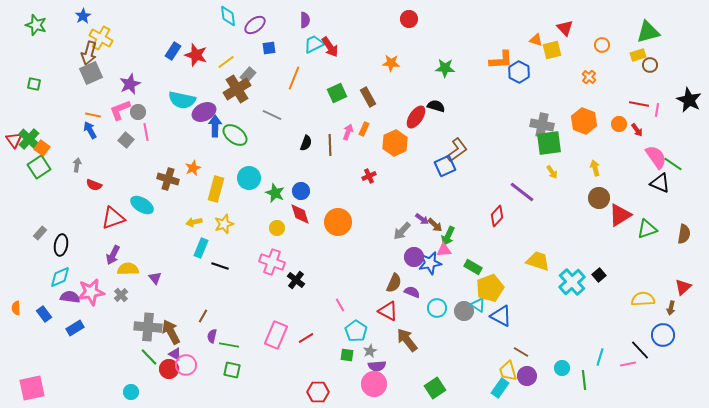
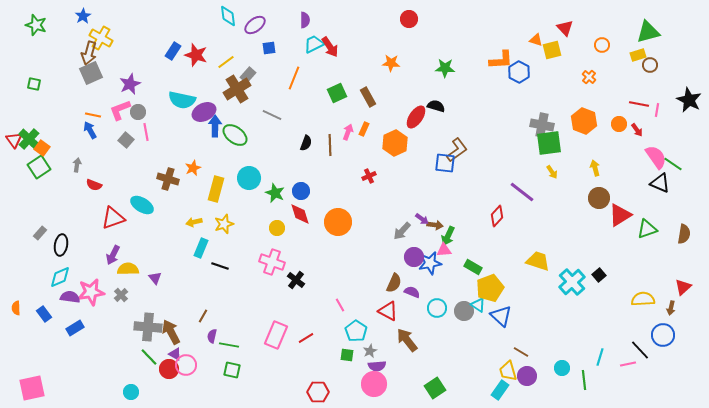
blue square at (445, 166): moved 3 px up; rotated 30 degrees clockwise
brown arrow at (435, 225): rotated 35 degrees counterclockwise
blue triangle at (501, 316): rotated 15 degrees clockwise
cyan rectangle at (500, 388): moved 2 px down
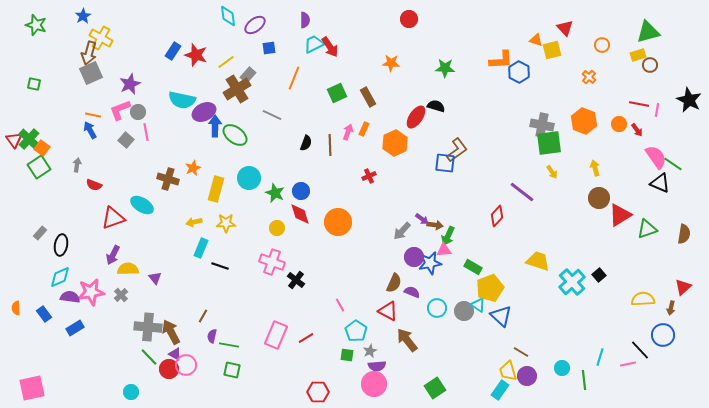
yellow star at (224, 224): moved 2 px right, 1 px up; rotated 18 degrees clockwise
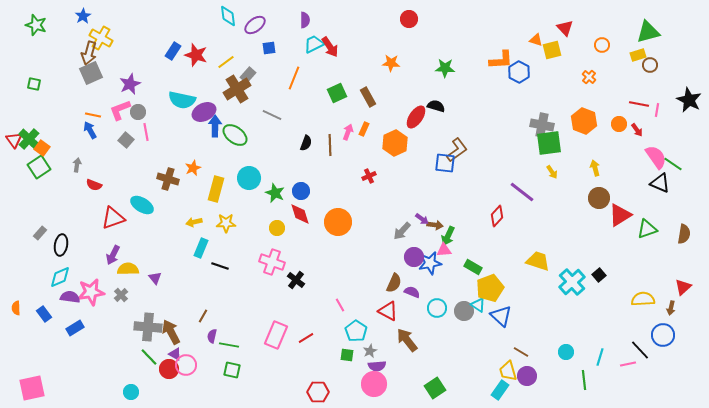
cyan circle at (562, 368): moved 4 px right, 16 px up
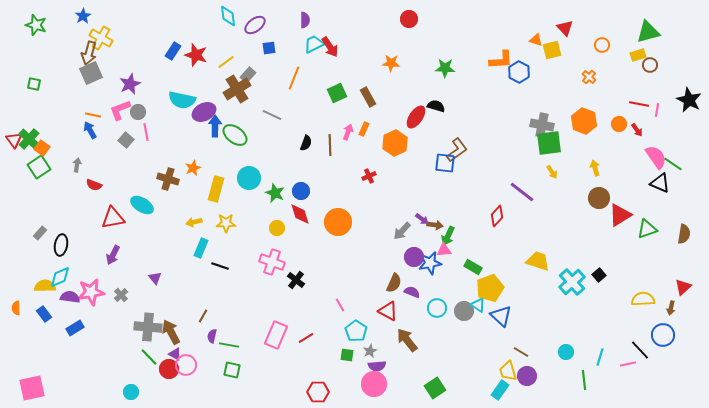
red triangle at (113, 218): rotated 10 degrees clockwise
yellow semicircle at (128, 269): moved 83 px left, 17 px down
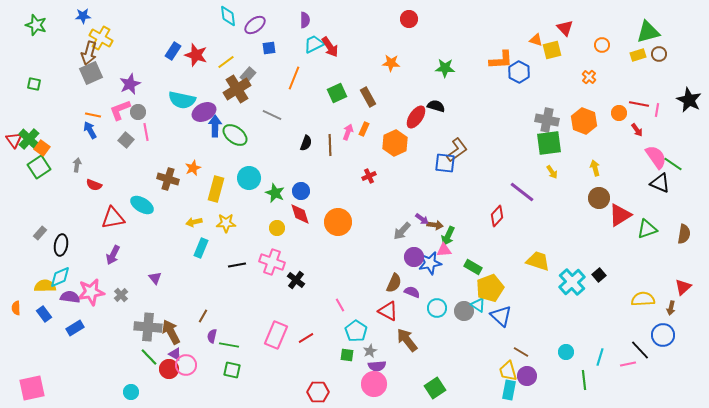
blue star at (83, 16): rotated 28 degrees clockwise
brown circle at (650, 65): moved 9 px right, 11 px up
orange circle at (619, 124): moved 11 px up
gray cross at (542, 125): moved 5 px right, 5 px up
black line at (220, 266): moved 17 px right, 1 px up; rotated 30 degrees counterclockwise
cyan rectangle at (500, 390): moved 9 px right; rotated 24 degrees counterclockwise
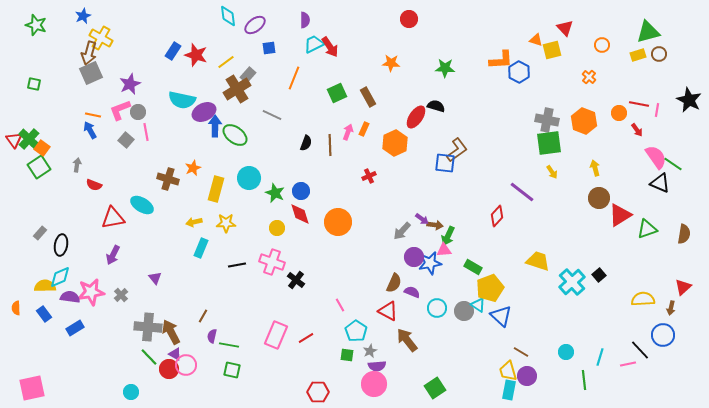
blue star at (83, 16): rotated 21 degrees counterclockwise
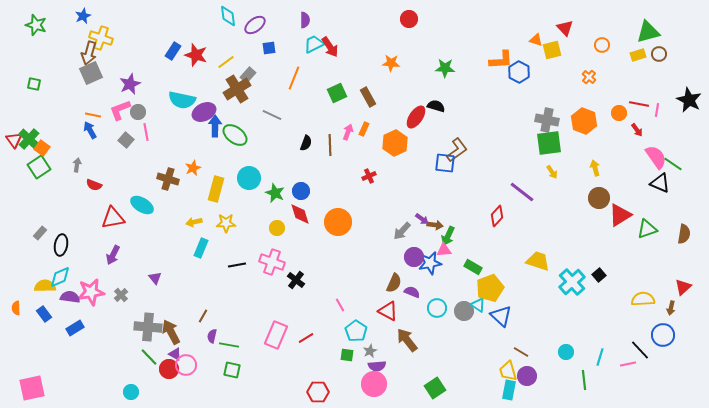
yellow cross at (101, 38): rotated 10 degrees counterclockwise
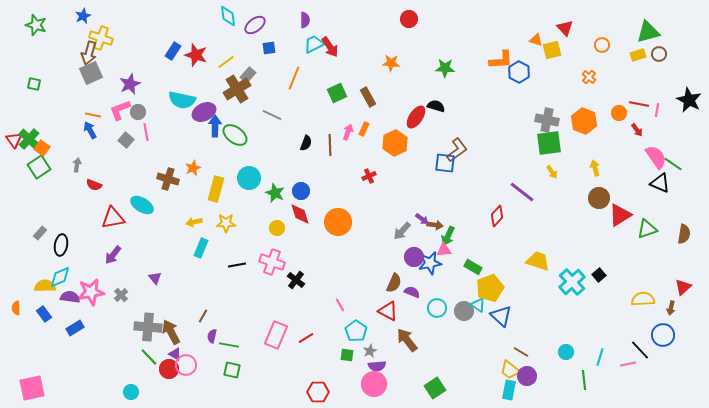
purple arrow at (113, 255): rotated 12 degrees clockwise
yellow trapezoid at (508, 371): moved 2 px right, 1 px up; rotated 35 degrees counterclockwise
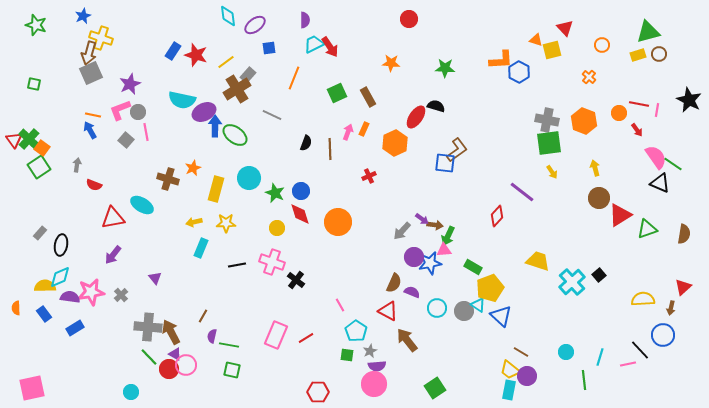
brown line at (330, 145): moved 4 px down
